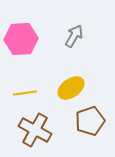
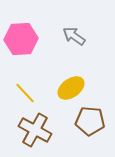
gray arrow: rotated 85 degrees counterclockwise
yellow line: rotated 55 degrees clockwise
brown pentagon: rotated 24 degrees clockwise
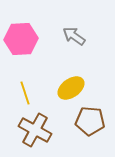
yellow line: rotated 25 degrees clockwise
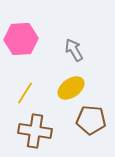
gray arrow: moved 14 px down; rotated 25 degrees clockwise
yellow line: rotated 50 degrees clockwise
brown pentagon: moved 1 px right, 1 px up
brown cross: moved 1 px down; rotated 20 degrees counterclockwise
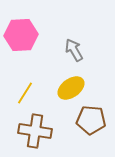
pink hexagon: moved 4 px up
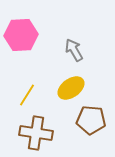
yellow line: moved 2 px right, 2 px down
brown cross: moved 1 px right, 2 px down
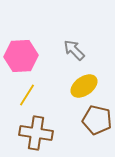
pink hexagon: moved 21 px down
gray arrow: rotated 15 degrees counterclockwise
yellow ellipse: moved 13 px right, 2 px up
brown pentagon: moved 6 px right; rotated 8 degrees clockwise
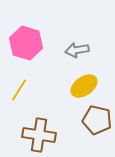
gray arrow: moved 3 px right; rotated 55 degrees counterclockwise
pink hexagon: moved 5 px right, 13 px up; rotated 20 degrees clockwise
yellow line: moved 8 px left, 5 px up
brown cross: moved 3 px right, 2 px down
